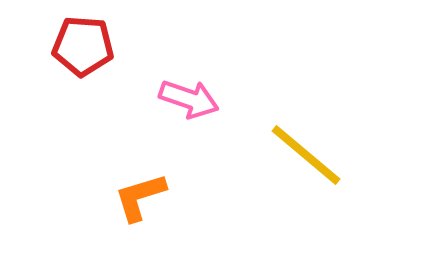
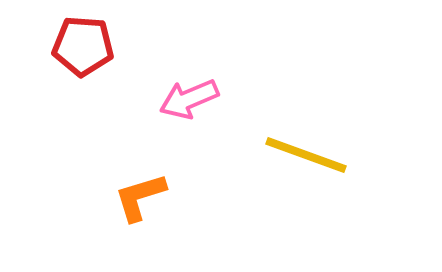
pink arrow: rotated 138 degrees clockwise
yellow line: rotated 20 degrees counterclockwise
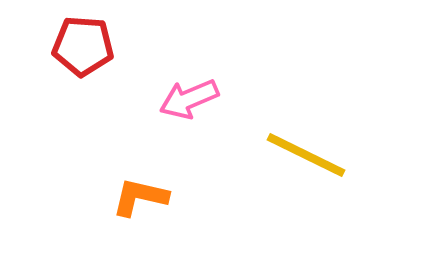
yellow line: rotated 6 degrees clockwise
orange L-shape: rotated 30 degrees clockwise
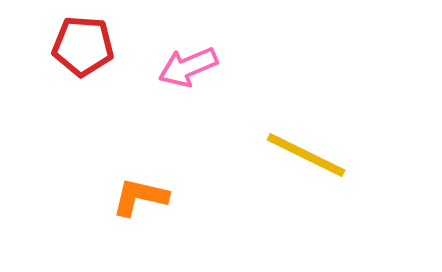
pink arrow: moved 1 px left, 32 px up
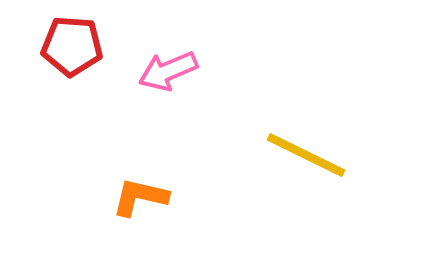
red pentagon: moved 11 px left
pink arrow: moved 20 px left, 4 px down
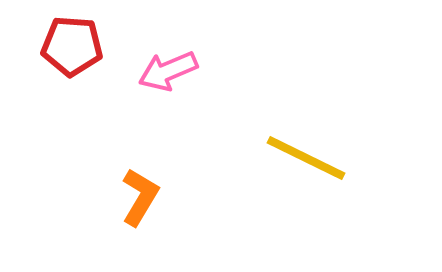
yellow line: moved 3 px down
orange L-shape: rotated 108 degrees clockwise
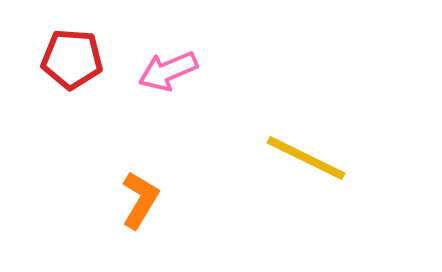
red pentagon: moved 13 px down
orange L-shape: moved 3 px down
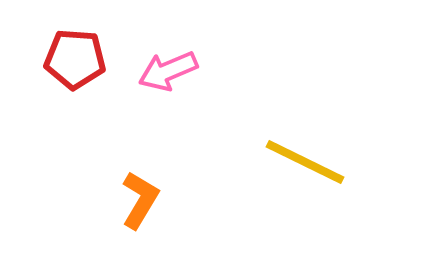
red pentagon: moved 3 px right
yellow line: moved 1 px left, 4 px down
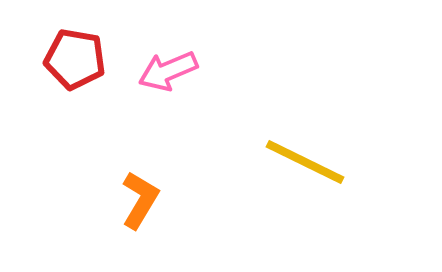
red pentagon: rotated 6 degrees clockwise
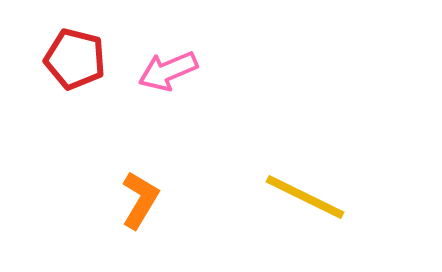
red pentagon: rotated 4 degrees clockwise
yellow line: moved 35 px down
